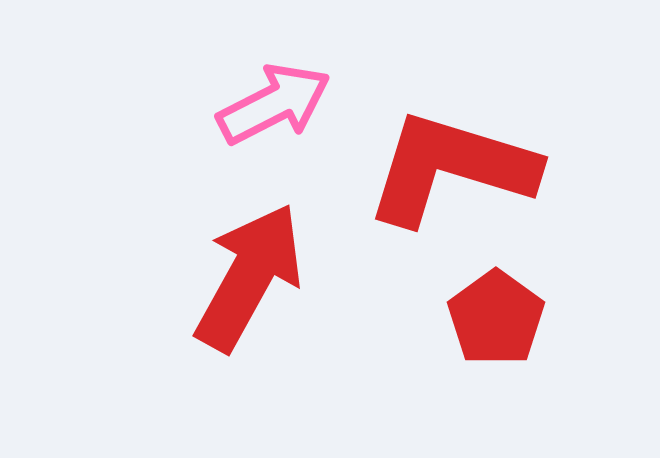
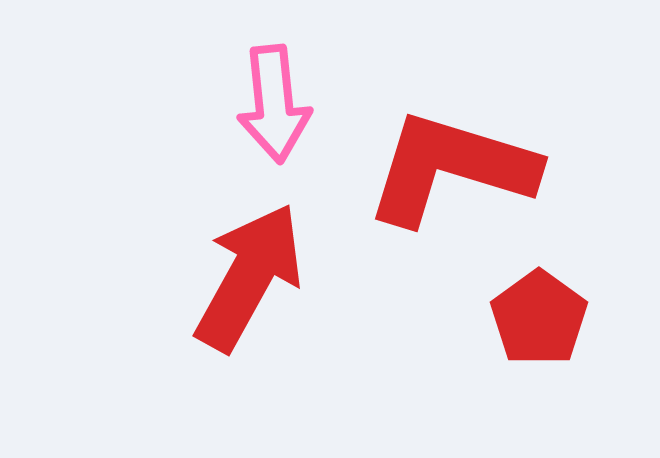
pink arrow: rotated 111 degrees clockwise
red pentagon: moved 43 px right
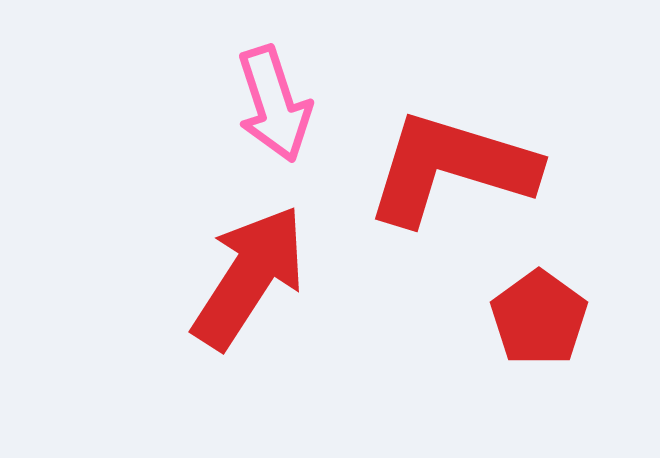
pink arrow: rotated 12 degrees counterclockwise
red arrow: rotated 4 degrees clockwise
